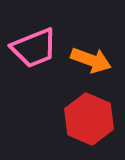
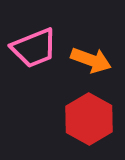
red hexagon: rotated 6 degrees clockwise
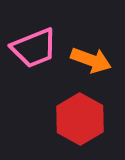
red hexagon: moved 9 px left
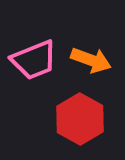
pink trapezoid: moved 12 px down
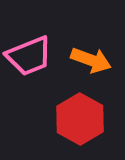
pink trapezoid: moved 5 px left, 4 px up
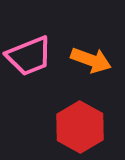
red hexagon: moved 8 px down
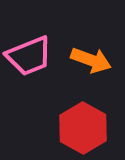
red hexagon: moved 3 px right, 1 px down
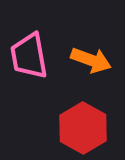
pink trapezoid: rotated 102 degrees clockwise
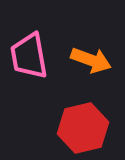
red hexagon: rotated 18 degrees clockwise
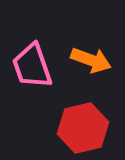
pink trapezoid: moved 3 px right, 10 px down; rotated 9 degrees counterclockwise
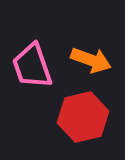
red hexagon: moved 11 px up
